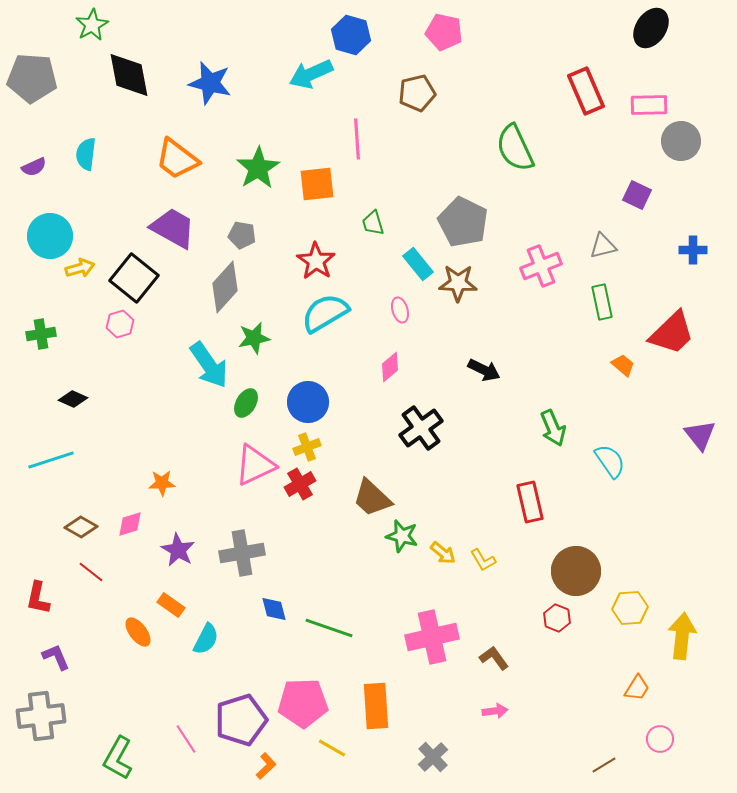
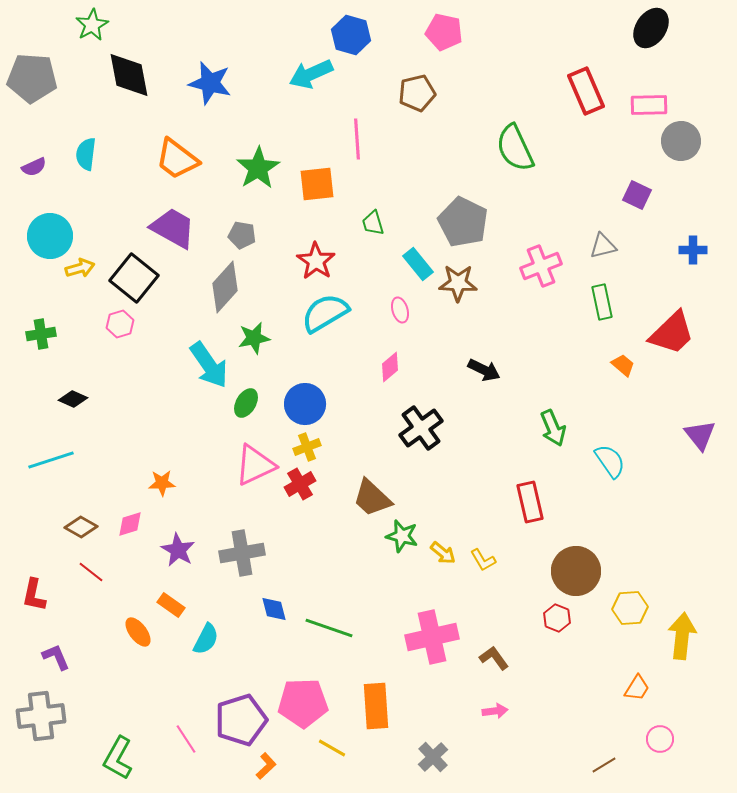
blue circle at (308, 402): moved 3 px left, 2 px down
red L-shape at (38, 598): moved 4 px left, 3 px up
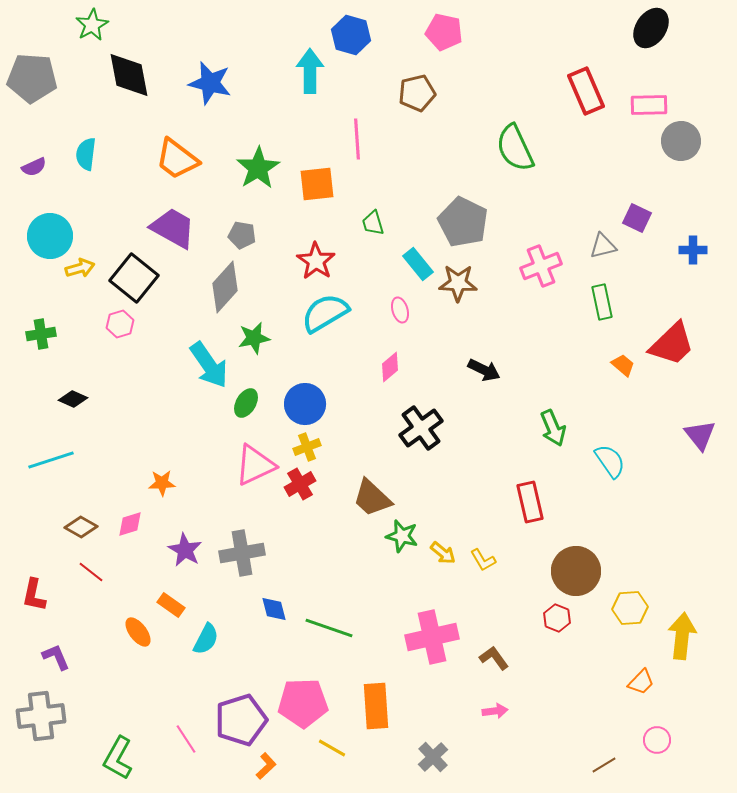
cyan arrow at (311, 74): moved 1 px left, 3 px up; rotated 114 degrees clockwise
purple square at (637, 195): moved 23 px down
red trapezoid at (672, 333): moved 11 px down
purple star at (178, 550): moved 7 px right
orange trapezoid at (637, 688): moved 4 px right, 6 px up; rotated 12 degrees clockwise
pink circle at (660, 739): moved 3 px left, 1 px down
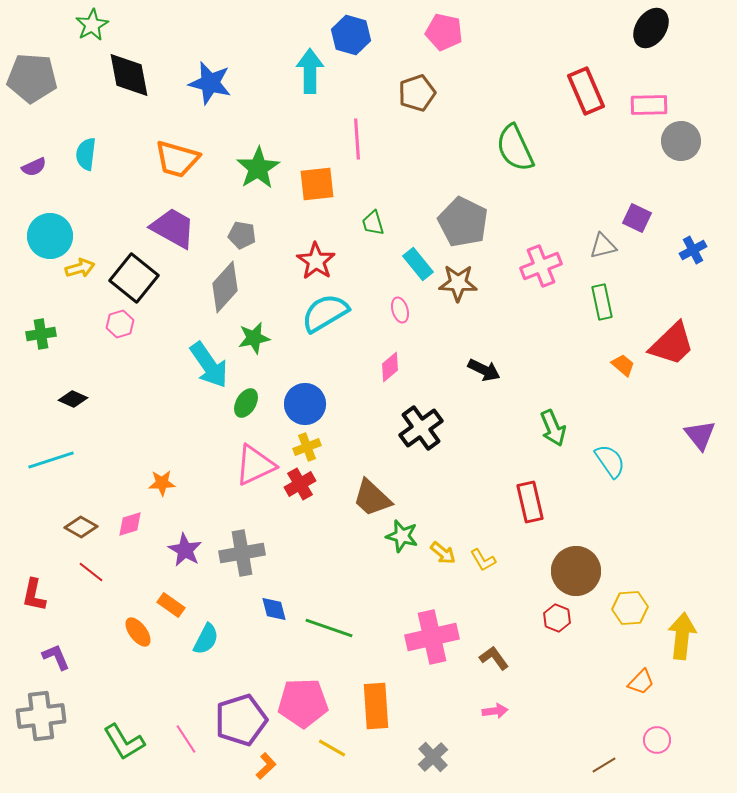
brown pentagon at (417, 93): rotated 6 degrees counterclockwise
orange trapezoid at (177, 159): rotated 21 degrees counterclockwise
blue cross at (693, 250): rotated 28 degrees counterclockwise
green L-shape at (118, 758): moved 6 px right, 16 px up; rotated 60 degrees counterclockwise
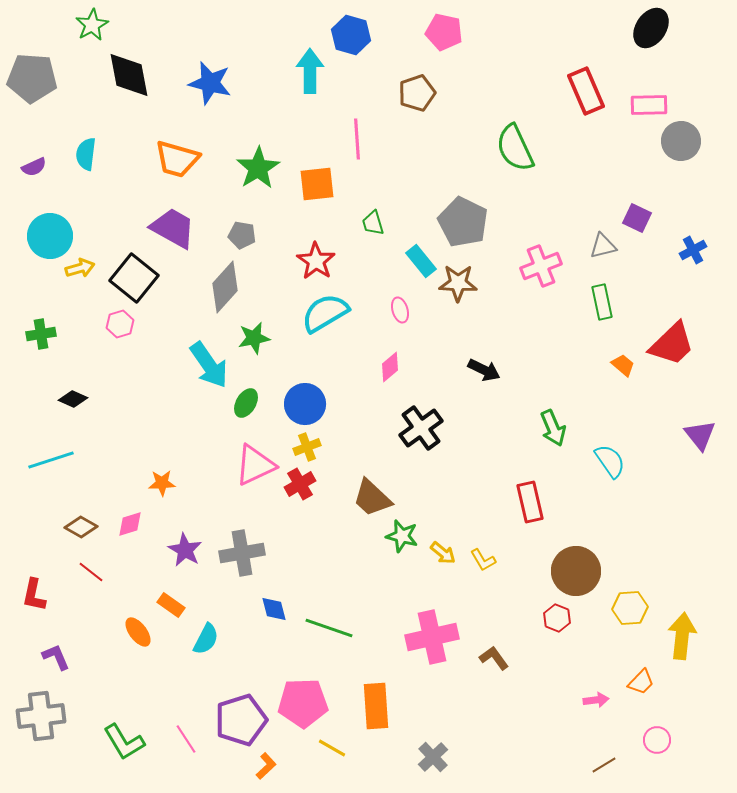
cyan rectangle at (418, 264): moved 3 px right, 3 px up
pink arrow at (495, 711): moved 101 px right, 11 px up
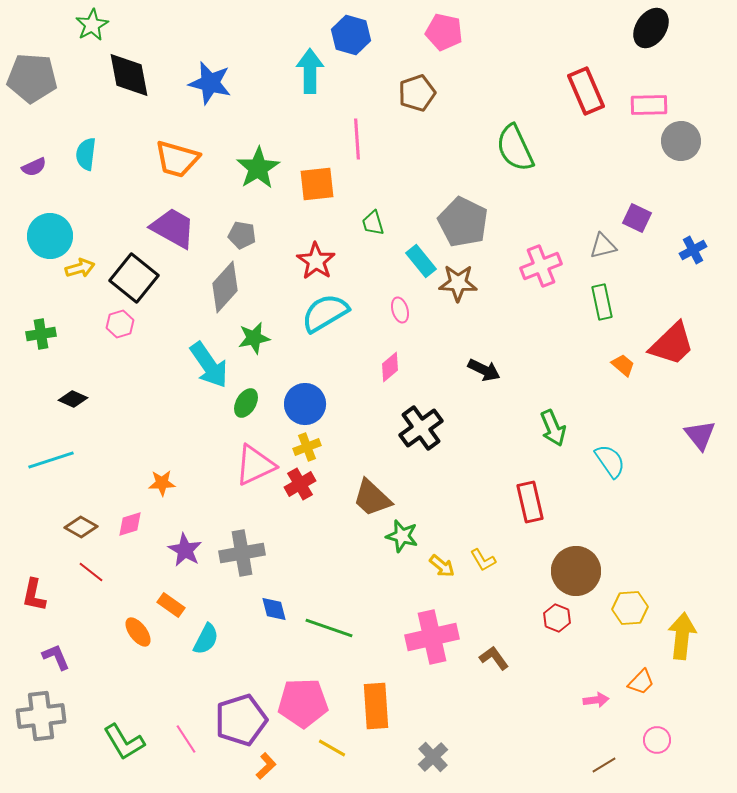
yellow arrow at (443, 553): moved 1 px left, 13 px down
